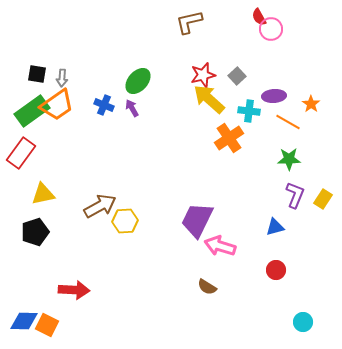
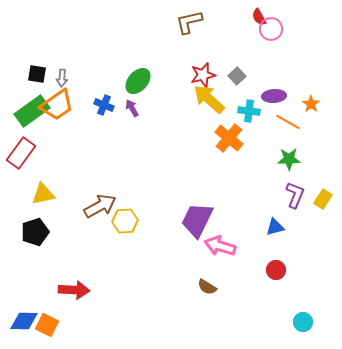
orange cross: rotated 16 degrees counterclockwise
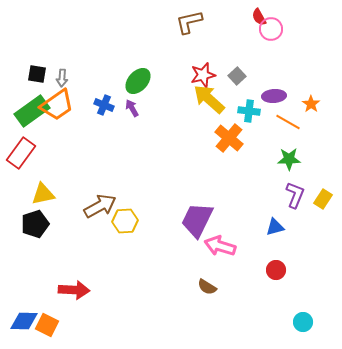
black pentagon: moved 8 px up
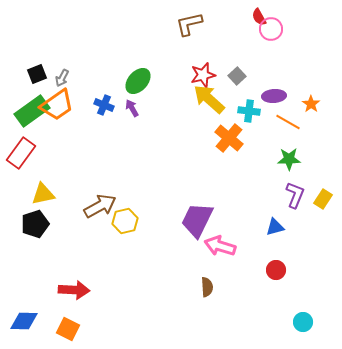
brown L-shape: moved 2 px down
black square: rotated 30 degrees counterclockwise
gray arrow: rotated 24 degrees clockwise
yellow hexagon: rotated 10 degrees counterclockwise
brown semicircle: rotated 126 degrees counterclockwise
orange square: moved 21 px right, 4 px down
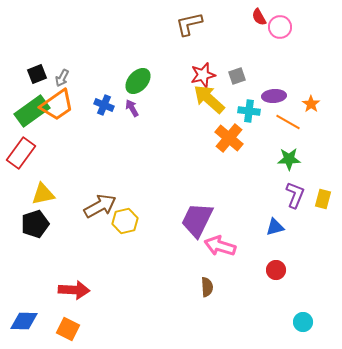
pink circle: moved 9 px right, 2 px up
gray square: rotated 24 degrees clockwise
yellow rectangle: rotated 18 degrees counterclockwise
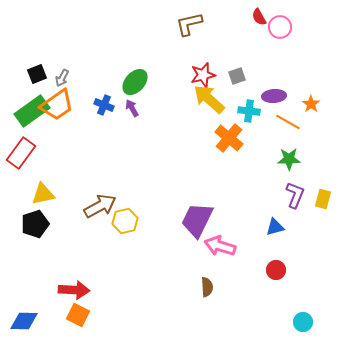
green ellipse: moved 3 px left, 1 px down
orange square: moved 10 px right, 14 px up
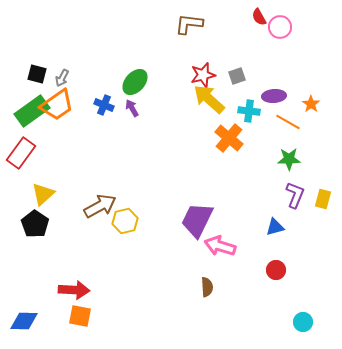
brown L-shape: rotated 20 degrees clockwise
black square: rotated 36 degrees clockwise
yellow triangle: rotated 30 degrees counterclockwise
black pentagon: rotated 20 degrees counterclockwise
orange square: moved 2 px right, 1 px down; rotated 15 degrees counterclockwise
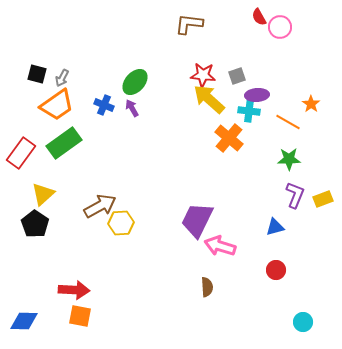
red star: rotated 20 degrees clockwise
purple ellipse: moved 17 px left, 1 px up
green rectangle: moved 32 px right, 32 px down
yellow rectangle: rotated 54 degrees clockwise
yellow hexagon: moved 4 px left, 2 px down; rotated 10 degrees clockwise
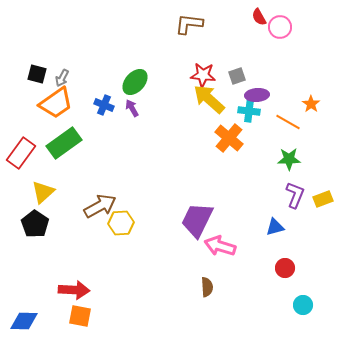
orange trapezoid: moved 1 px left, 2 px up
yellow triangle: moved 2 px up
red circle: moved 9 px right, 2 px up
cyan circle: moved 17 px up
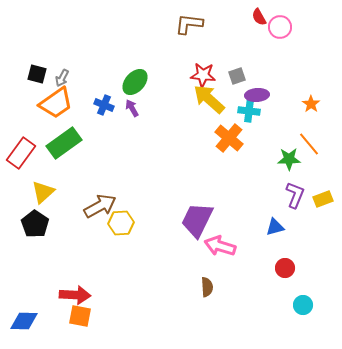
orange line: moved 21 px right, 22 px down; rotated 20 degrees clockwise
red arrow: moved 1 px right, 5 px down
